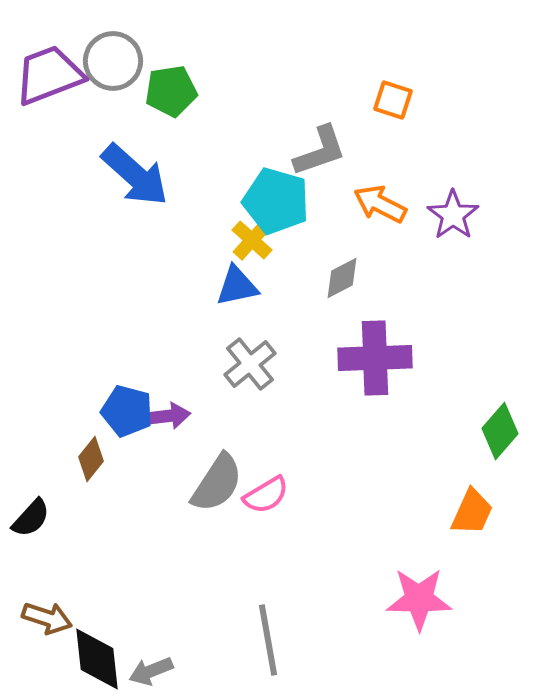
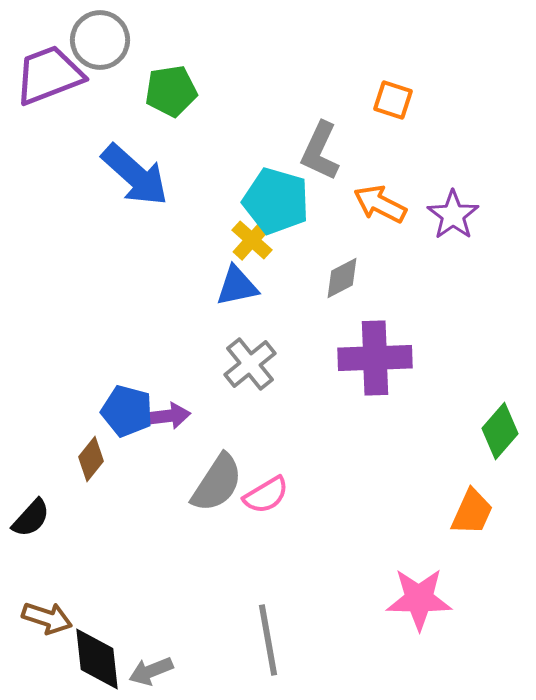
gray circle: moved 13 px left, 21 px up
gray L-shape: rotated 134 degrees clockwise
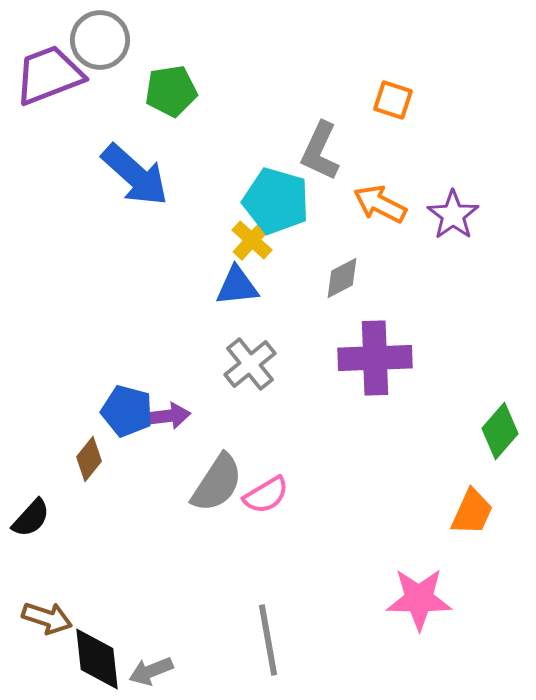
blue triangle: rotated 6 degrees clockwise
brown diamond: moved 2 px left
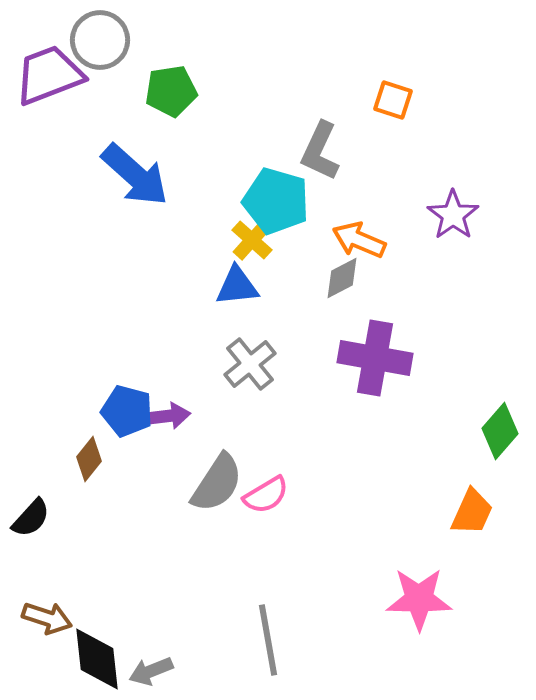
orange arrow: moved 21 px left, 36 px down; rotated 4 degrees counterclockwise
purple cross: rotated 12 degrees clockwise
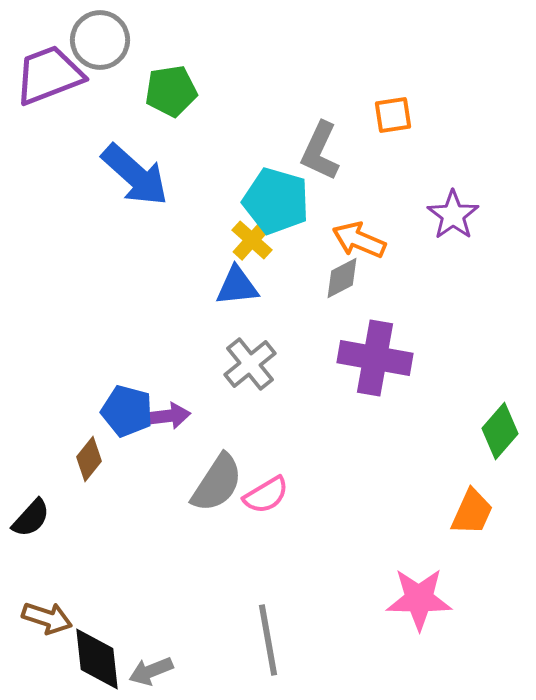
orange square: moved 15 px down; rotated 27 degrees counterclockwise
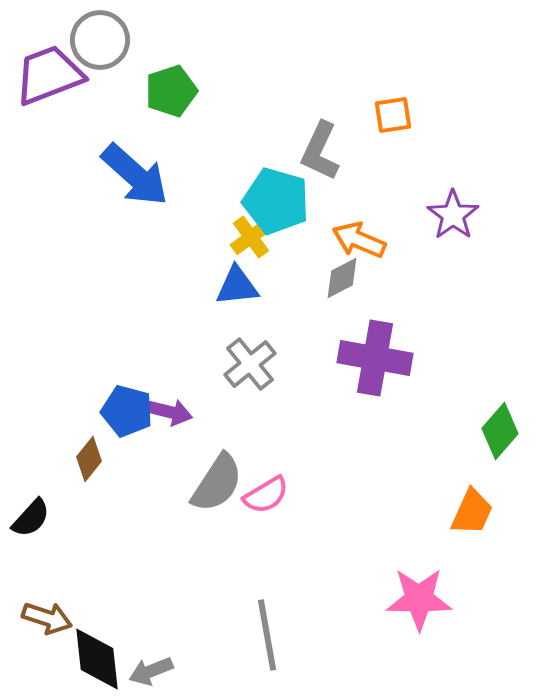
green pentagon: rotated 9 degrees counterclockwise
yellow cross: moved 1 px left, 3 px up; rotated 12 degrees clockwise
purple arrow: moved 2 px right, 4 px up; rotated 21 degrees clockwise
gray line: moved 1 px left, 5 px up
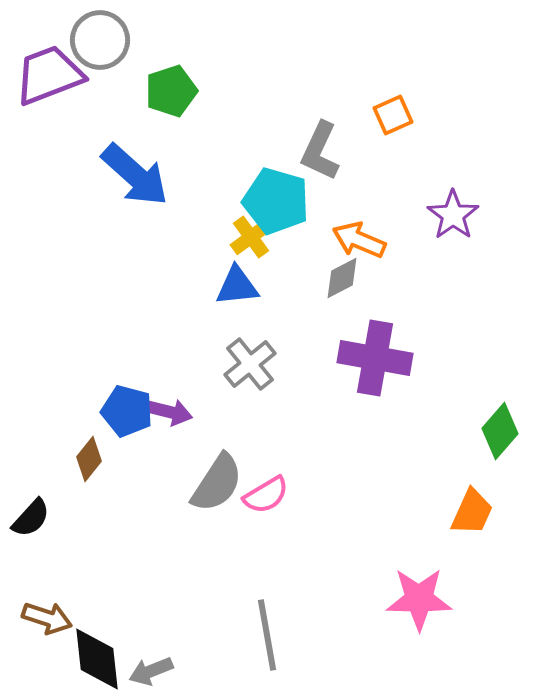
orange square: rotated 15 degrees counterclockwise
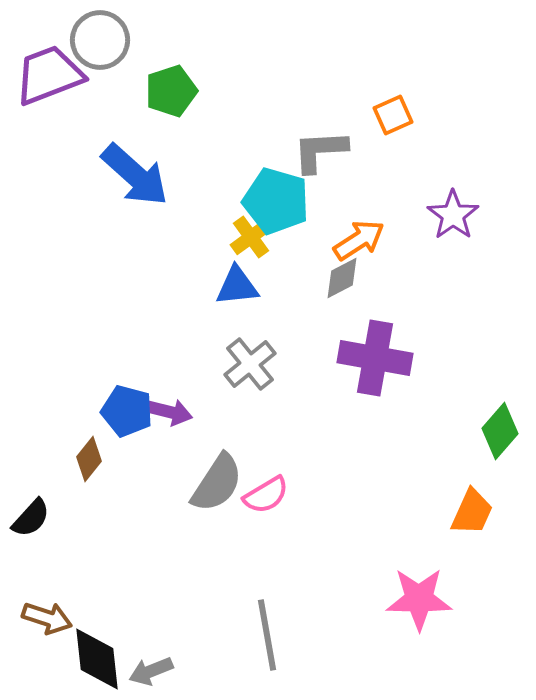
gray L-shape: rotated 62 degrees clockwise
orange arrow: rotated 124 degrees clockwise
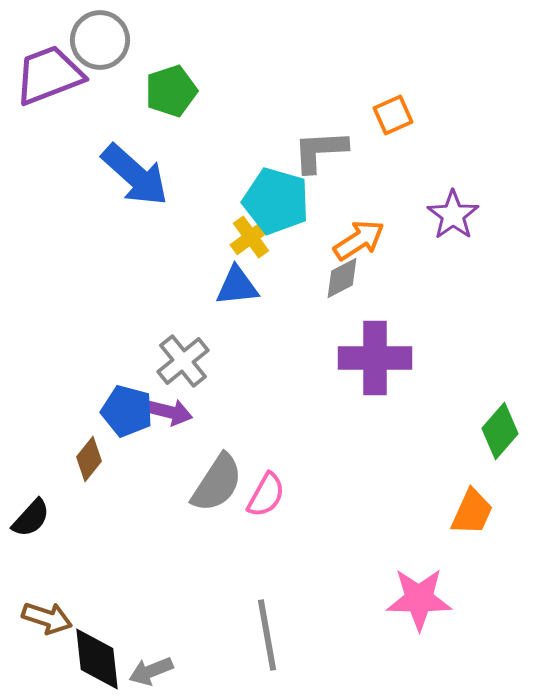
purple cross: rotated 10 degrees counterclockwise
gray cross: moved 67 px left, 3 px up
pink semicircle: rotated 30 degrees counterclockwise
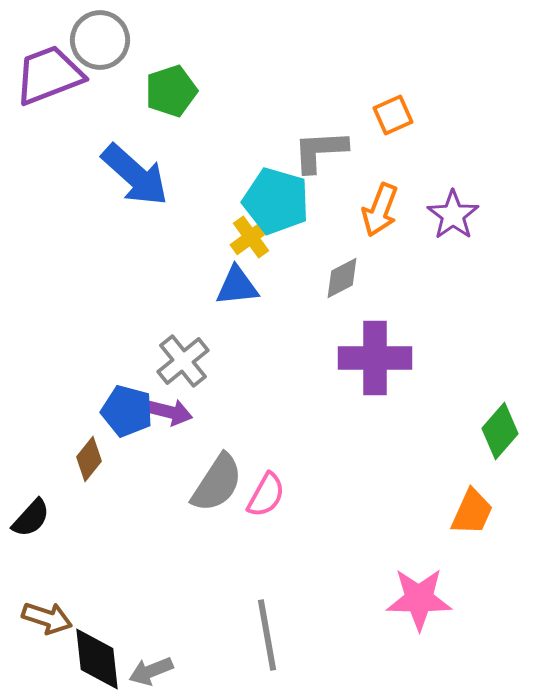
orange arrow: moved 21 px right, 30 px up; rotated 144 degrees clockwise
